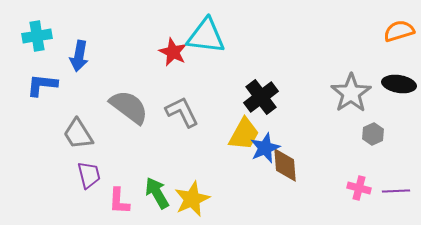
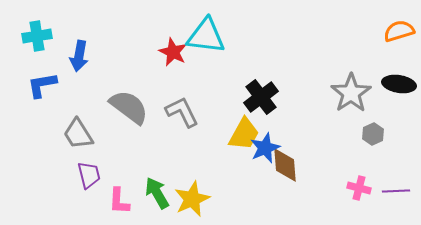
blue L-shape: rotated 16 degrees counterclockwise
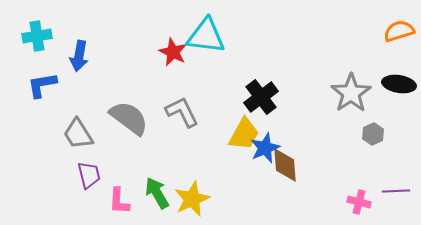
gray semicircle: moved 11 px down
pink cross: moved 14 px down
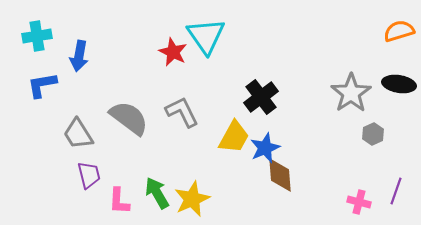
cyan triangle: rotated 48 degrees clockwise
yellow trapezoid: moved 10 px left, 3 px down
brown diamond: moved 5 px left, 10 px down
purple line: rotated 68 degrees counterclockwise
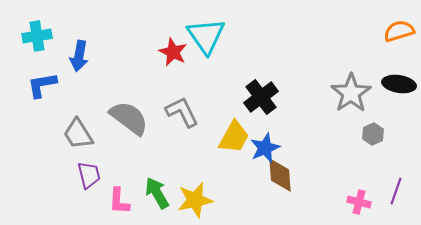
yellow star: moved 3 px right, 1 px down; rotated 12 degrees clockwise
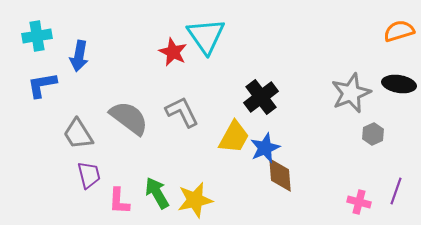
gray star: rotated 12 degrees clockwise
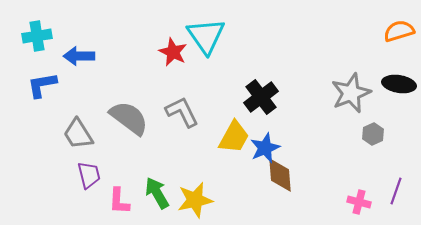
blue arrow: rotated 80 degrees clockwise
